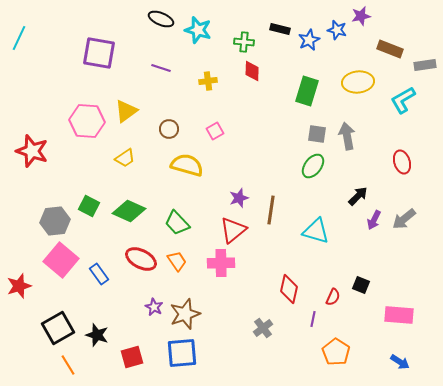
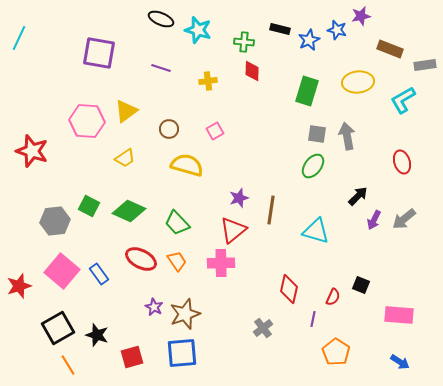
pink square at (61, 260): moved 1 px right, 11 px down
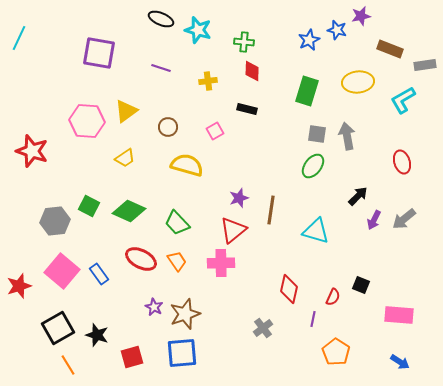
black rectangle at (280, 29): moved 33 px left, 80 px down
brown circle at (169, 129): moved 1 px left, 2 px up
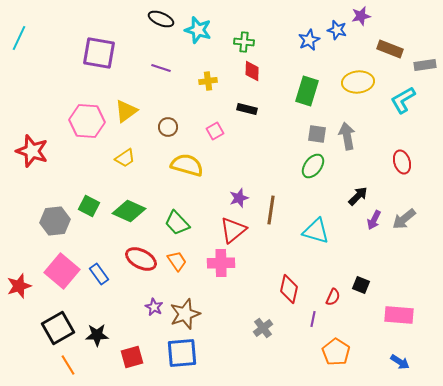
black star at (97, 335): rotated 20 degrees counterclockwise
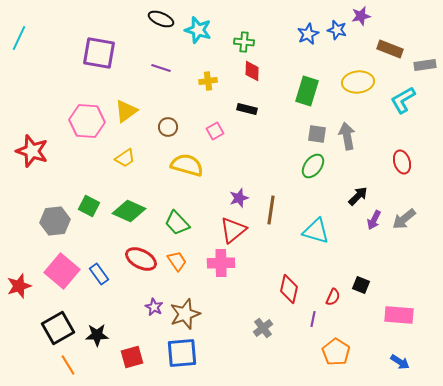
blue star at (309, 40): moved 1 px left, 6 px up
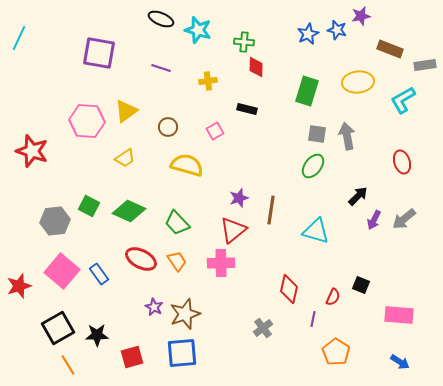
red diamond at (252, 71): moved 4 px right, 4 px up
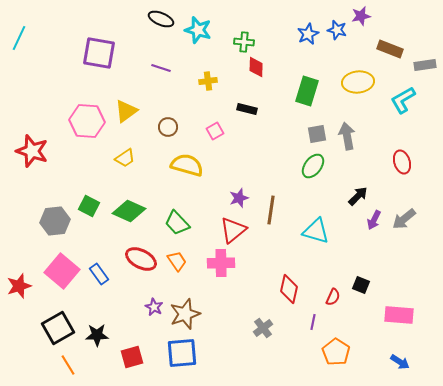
gray square at (317, 134): rotated 18 degrees counterclockwise
purple line at (313, 319): moved 3 px down
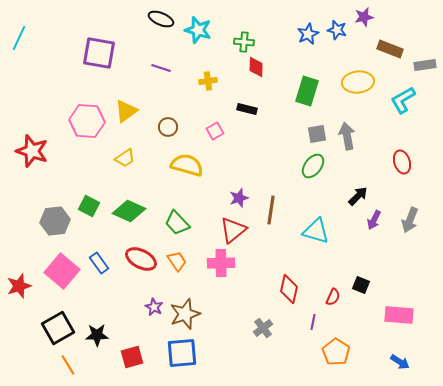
purple star at (361, 16): moved 3 px right, 1 px down
gray arrow at (404, 219): moved 6 px right, 1 px down; rotated 30 degrees counterclockwise
blue rectangle at (99, 274): moved 11 px up
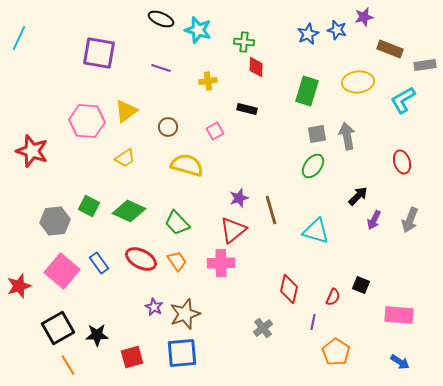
brown line at (271, 210): rotated 24 degrees counterclockwise
